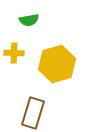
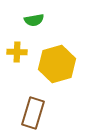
green semicircle: moved 5 px right
yellow cross: moved 3 px right, 1 px up
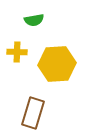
yellow hexagon: rotated 12 degrees clockwise
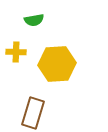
yellow cross: moved 1 px left
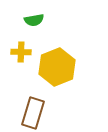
yellow cross: moved 5 px right
yellow hexagon: moved 3 px down; rotated 18 degrees counterclockwise
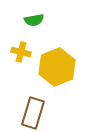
yellow cross: rotated 12 degrees clockwise
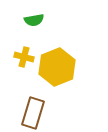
yellow cross: moved 3 px right, 5 px down
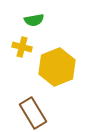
yellow cross: moved 2 px left, 10 px up
brown rectangle: rotated 48 degrees counterclockwise
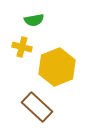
brown rectangle: moved 4 px right, 6 px up; rotated 16 degrees counterclockwise
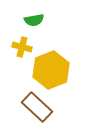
yellow hexagon: moved 6 px left, 3 px down
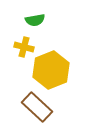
green semicircle: moved 1 px right
yellow cross: moved 2 px right
